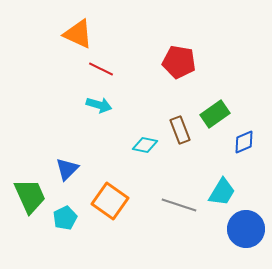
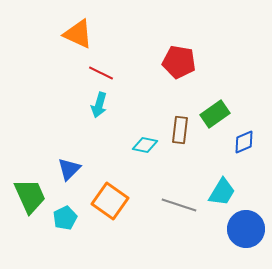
red line: moved 4 px down
cyan arrow: rotated 90 degrees clockwise
brown rectangle: rotated 28 degrees clockwise
blue triangle: moved 2 px right
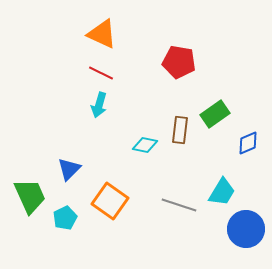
orange triangle: moved 24 px right
blue diamond: moved 4 px right, 1 px down
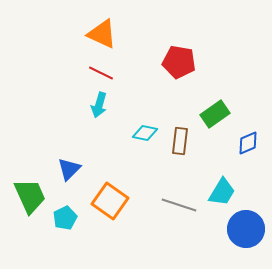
brown rectangle: moved 11 px down
cyan diamond: moved 12 px up
